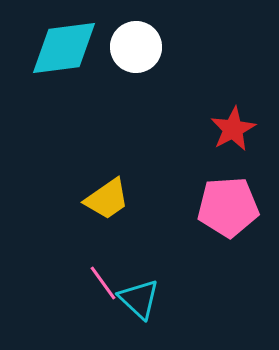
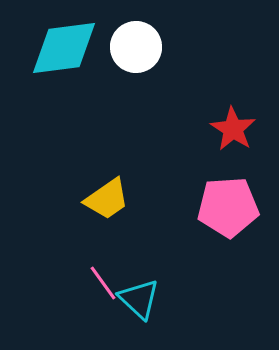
red star: rotated 12 degrees counterclockwise
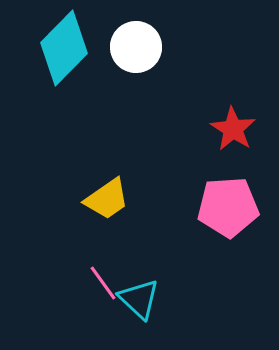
cyan diamond: rotated 38 degrees counterclockwise
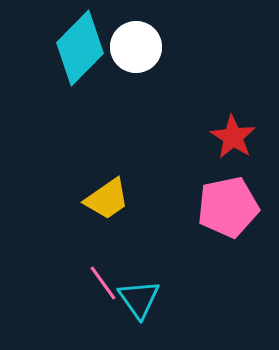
cyan diamond: moved 16 px right
red star: moved 8 px down
pink pentagon: rotated 8 degrees counterclockwise
cyan triangle: rotated 12 degrees clockwise
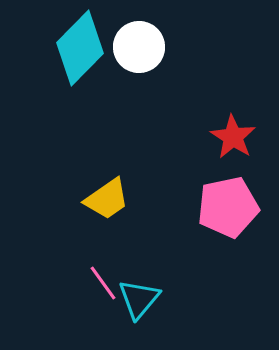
white circle: moved 3 px right
cyan triangle: rotated 15 degrees clockwise
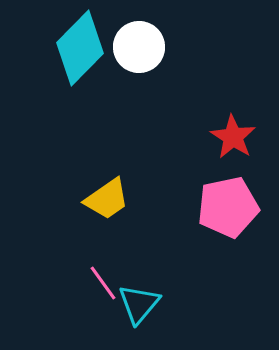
cyan triangle: moved 5 px down
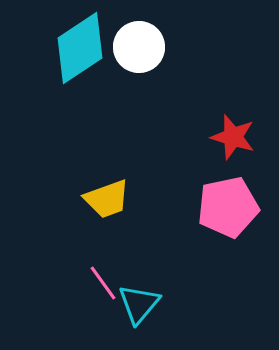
cyan diamond: rotated 12 degrees clockwise
red star: rotated 15 degrees counterclockwise
yellow trapezoid: rotated 15 degrees clockwise
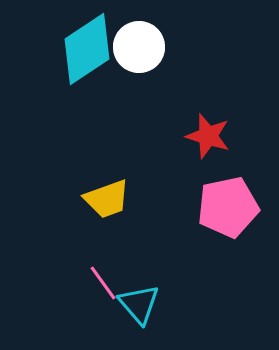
cyan diamond: moved 7 px right, 1 px down
red star: moved 25 px left, 1 px up
cyan triangle: rotated 21 degrees counterclockwise
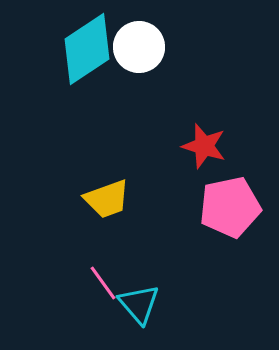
red star: moved 4 px left, 10 px down
pink pentagon: moved 2 px right
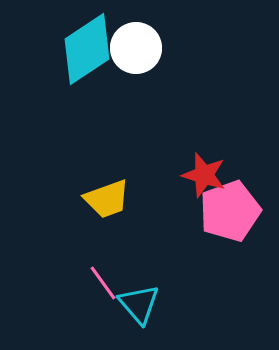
white circle: moved 3 px left, 1 px down
red star: moved 29 px down
pink pentagon: moved 4 px down; rotated 8 degrees counterclockwise
